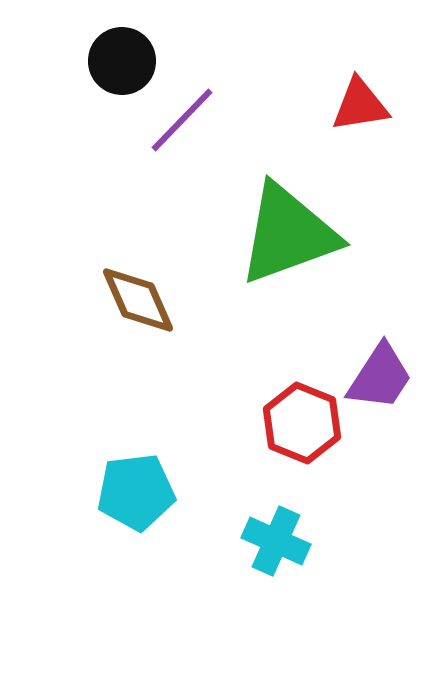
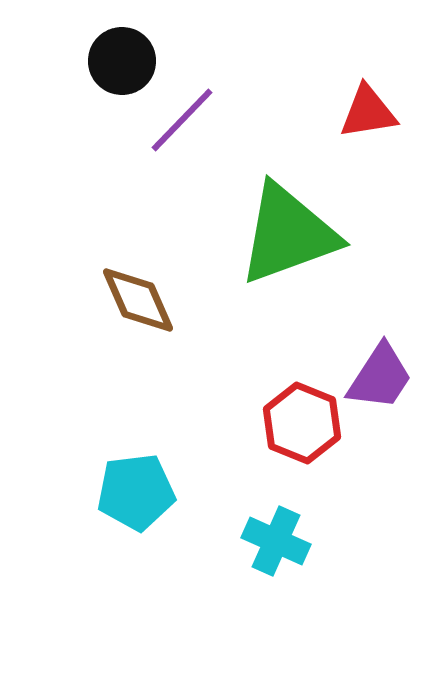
red triangle: moved 8 px right, 7 px down
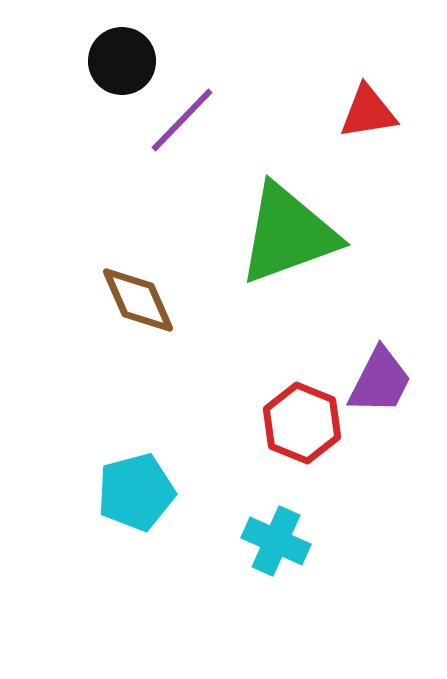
purple trapezoid: moved 4 px down; rotated 6 degrees counterclockwise
cyan pentagon: rotated 8 degrees counterclockwise
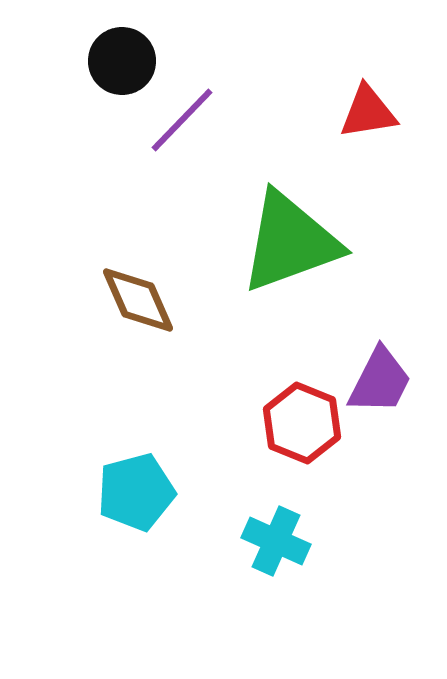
green triangle: moved 2 px right, 8 px down
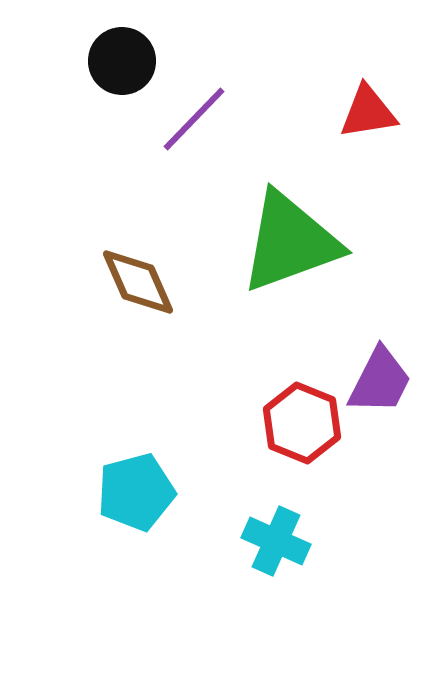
purple line: moved 12 px right, 1 px up
brown diamond: moved 18 px up
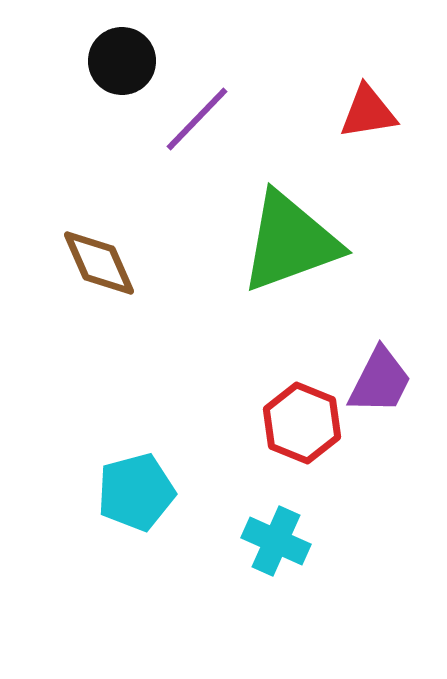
purple line: moved 3 px right
brown diamond: moved 39 px left, 19 px up
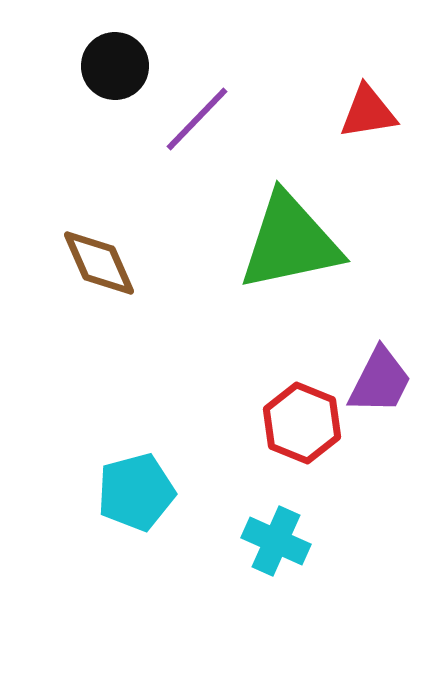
black circle: moved 7 px left, 5 px down
green triangle: rotated 8 degrees clockwise
